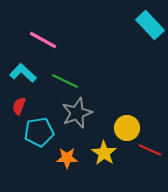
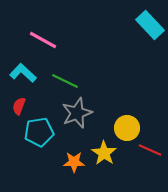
orange star: moved 7 px right, 4 px down
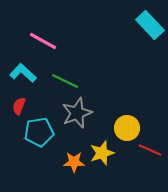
pink line: moved 1 px down
yellow star: moved 2 px left; rotated 20 degrees clockwise
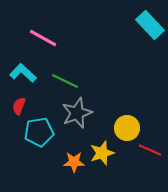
pink line: moved 3 px up
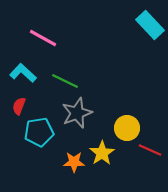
yellow star: rotated 15 degrees counterclockwise
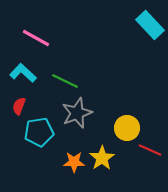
pink line: moved 7 px left
yellow star: moved 5 px down
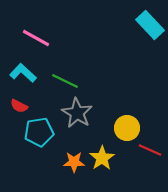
red semicircle: rotated 84 degrees counterclockwise
gray star: rotated 20 degrees counterclockwise
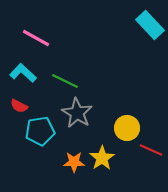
cyan pentagon: moved 1 px right, 1 px up
red line: moved 1 px right
